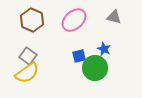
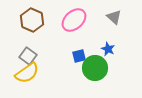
gray triangle: rotated 28 degrees clockwise
blue star: moved 4 px right
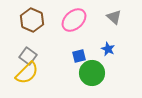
green circle: moved 3 px left, 5 px down
yellow semicircle: rotated 10 degrees counterclockwise
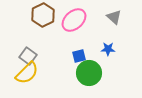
brown hexagon: moved 11 px right, 5 px up; rotated 10 degrees clockwise
blue star: rotated 24 degrees counterclockwise
green circle: moved 3 px left
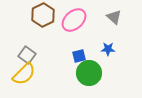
gray square: moved 1 px left, 1 px up
yellow semicircle: moved 3 px left, 1 px down
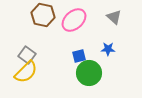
brown hexagon: rotated 20 degrees counterclockwise
yellow semicircle: moved 2 px right, 2 px up
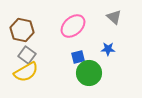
brown hexagon: moved 21 px left, 15 px down
pink ellipse: moved 1 px left, 6 px down
blue square: moved 1 px left, 1 px down
yellow semicircle: rotated 15 degrees clockwise
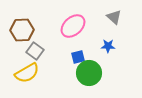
brown hexagon: rotated 15 degrees counterclockwise
blue star: moved 3 px up
gray square: moved 8 px right, 4 px up
yellow semicircle: moved 1 px right, 1 px down
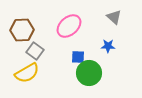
pink ellipse: moved 4 px left
blue square: rotated 16 degrees clockwise
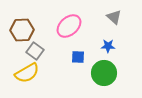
green circle: moved 15 px right
